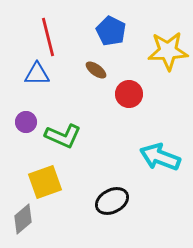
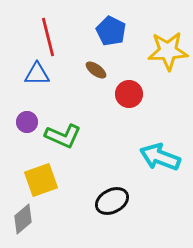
purple circle: moved 1 px right
yellow square: moved 4 px left, 2 px up
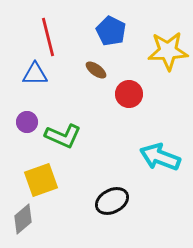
blue triangle: moved 2 px left
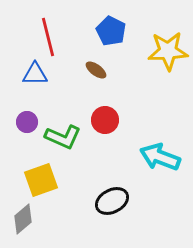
red circle: moved 24 px left, 26 px down
green L-shape: moved 1 px down
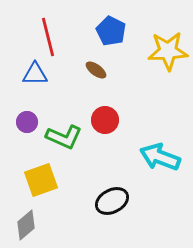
green L-shape: moved 1 px right
gray diamond: moved 3 px right, 6 px down
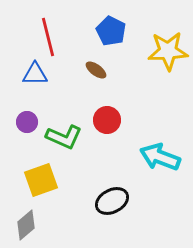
red circle: moved 2 px right
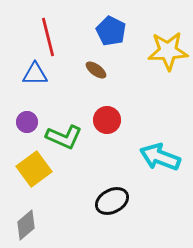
yellow square: moved 7 px left, 11 px up; rotated 16 degrees counterclockwise
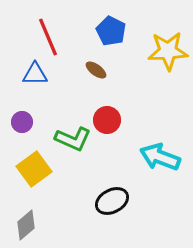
red line: rotated 9 degrees counterclockwise
purple circle: moved 5 px left
green L-shape: moved 9 px right, 2 px down
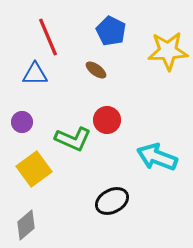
cyan arrow: moved 3 px left
